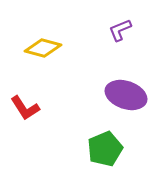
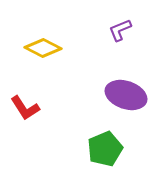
yellow diamond: rotated 12 degrees clockwise
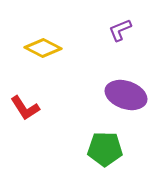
green pentagon: rotated 24 degrees clockwise
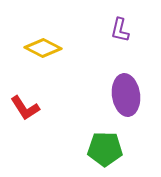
purple L-shape: rotated 55 degrees counterclockwise
purple ellipse: rotated 63 degrees clockwise
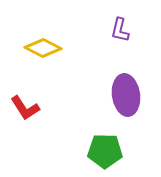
green pentagon: moved 2 px down
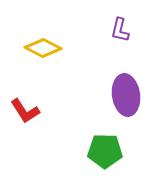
red L-shape: moved 3 px down
